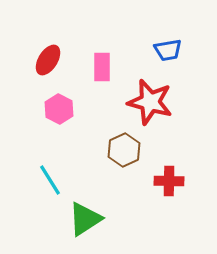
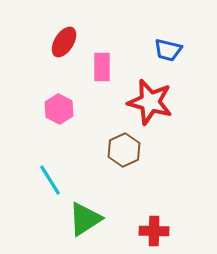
blue trapezoid: rotated 24 degrees clockwise
red ellipse: moved 16 px right, 18 px up
red cross: moved 15 px left, 50 px down
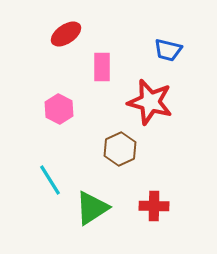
red ellipse: moved 2 px right, 8 px up; rotated 24 degrees clockwise
brown hexagon: moved 4 px left, 1 px up
green triangle: moved 7 px right, 11 px up
red cross: moved 25 px up
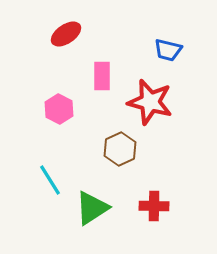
pink rectangle: moved 9 px down
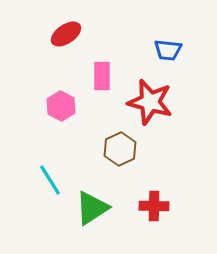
blue trapezoid: rotated 8 degrees counterclockwise
pink hexagon: moved 2 px right, 3 px up
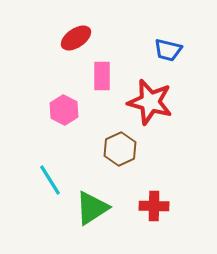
red ellipse: moved 10 px right, 4 px down
blue trapezoid: rotated 8 degrees clockwise
pink hexagon: moved 3 px right, 4 px down
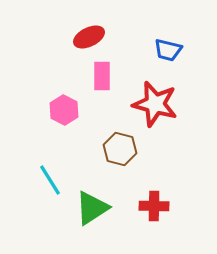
red ellipse: moved 13 px right, 1 px up; rotated 8 degrees clockwise
red star: moved 5 px right, 2 px down
brown hexagon: rotated 20 degrees counterclockwise
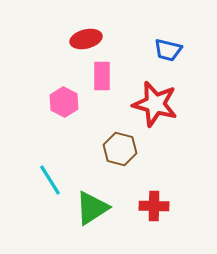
red ellipse: moved 3 px left, 2 px down; rotated 12 degrees clockwise
pink hexagon: moved 8 px up
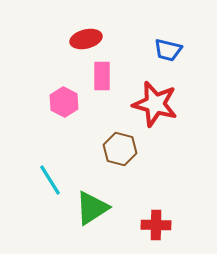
red cross: moved 2 px right, 19 px down
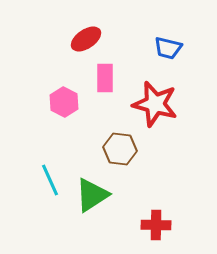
red ellipse: rotated 20 degrees counterclockwise
blue trapezoid: moved 2 px up
pink rectangle: moved 3 px right, 2 px down
brown hexagon: rotated 8 degrees counterclockwise
cyan line: rotated 8 degrees clockwise
green triangle: moved 13 px up
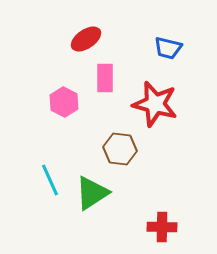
green triangle: moved 2 px up
red cross: moved 6 px right, 2 px down
